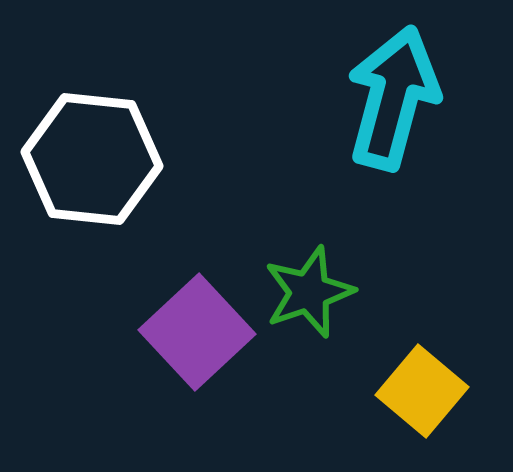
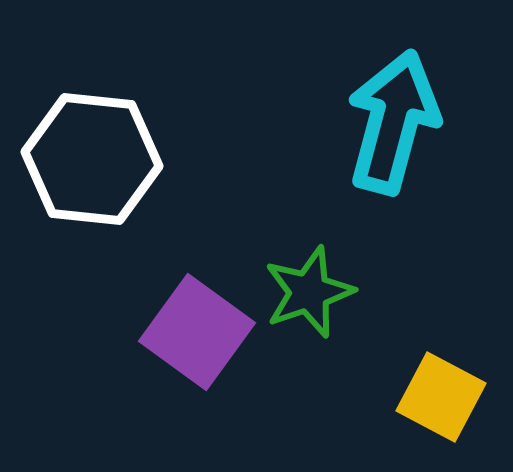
cyan arrow: moved 24 px down
purple square: rotated 11 degrees counterclockwise
yellow square: moved 19 px right, 6 px down; rotated 12 degrees counterclockwise
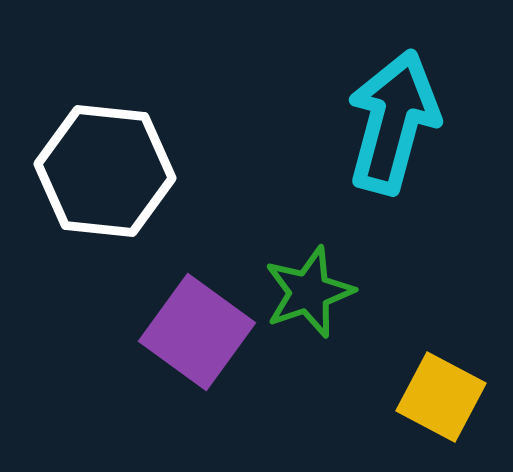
white hexagon: moved 13 px right, 12 px down
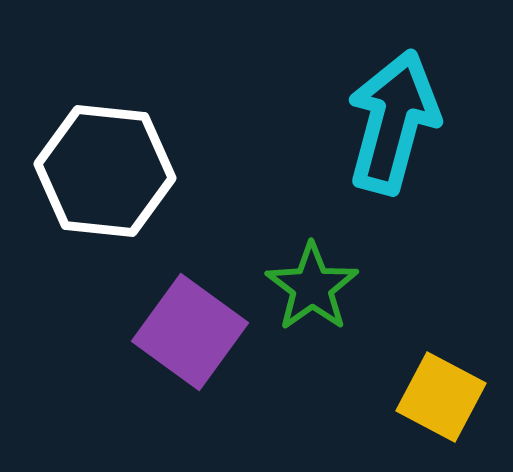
green star: moved 3 px right, 5 px up; rotated 16 degrees counterclockwise
purple square: moved 7 px left
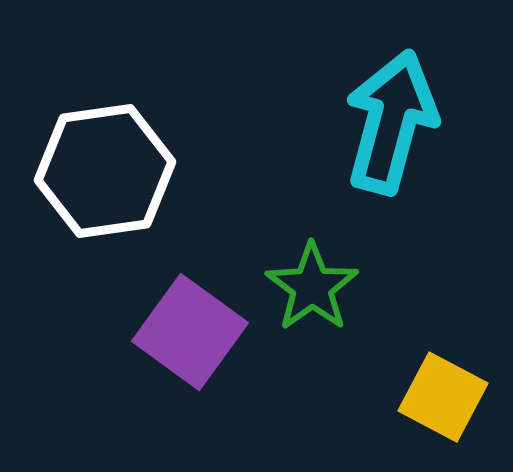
cyan arrow: moved 2 px left
white hexagon: rotated 14 degrees counterclockwise
yellow square: moved 2 px right
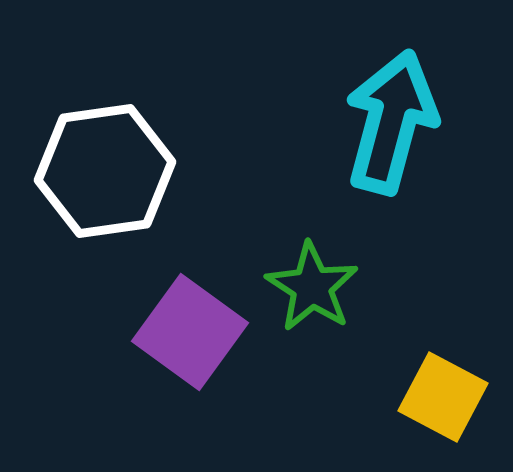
green star: rotated 4 degrees counterclockwise
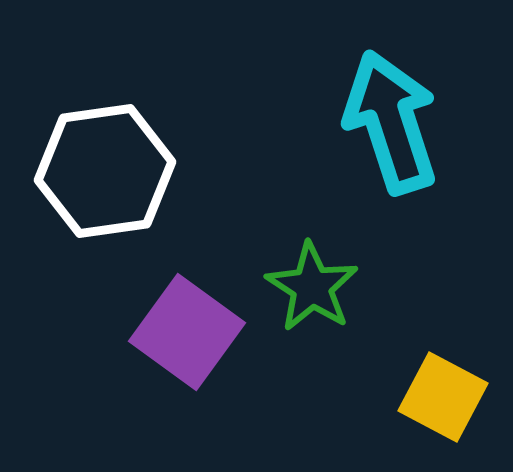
cyan arrow: rotated 33 degrees counterclockwise
purple square: moved 3 px left
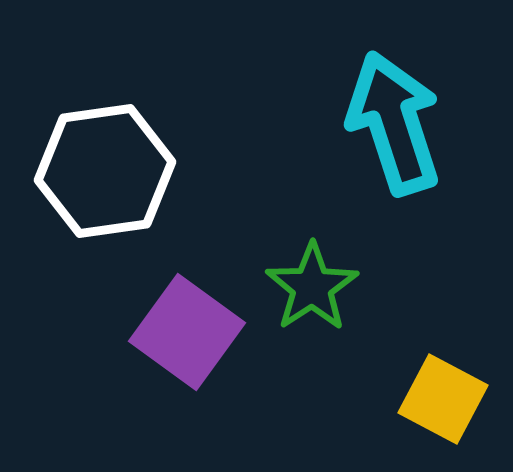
cyan arrow: moved 3 px right, 1 px down
green star: rotated 6 degrees clockwise
yellow square: moved 2 px down
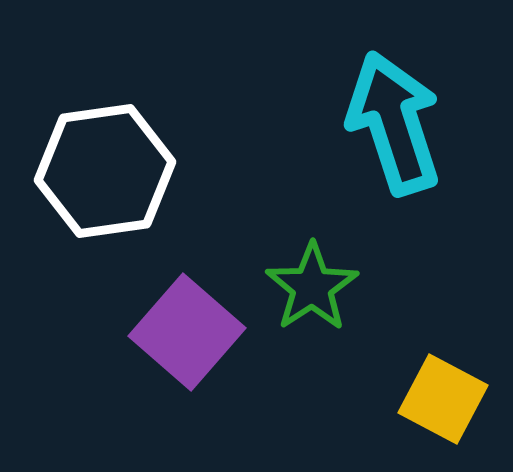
purple square: rotated 5 degrees clockwise
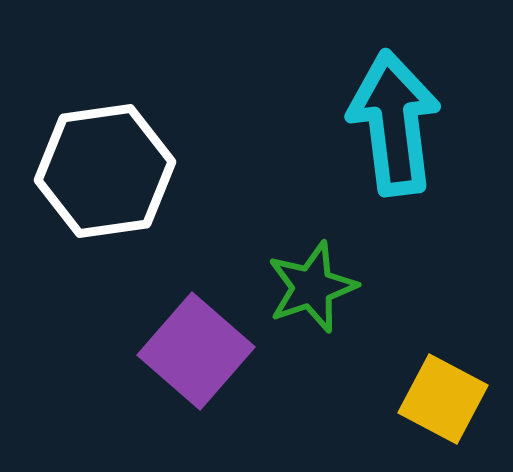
cyan arrow: rotated 11 degrees clockwise
green star: rotated 14 degrees clockwise
purple square: moved 9 px right, 19 px down
